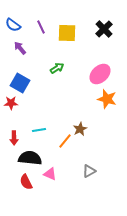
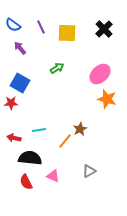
red arrow: rotated 104 degrees clockwise
pink triangle: moved 3 px right, 2 px down
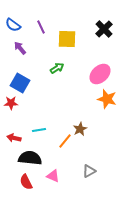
yellow square: moved 6 px down
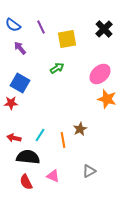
yellow square: rotated 12 degrees counterclockwise
cyan line: moved 1 px right, 5 px down; rotated 48 degrees counterclockwise
orange line: moved 2 px left, 1 px up; rotated 49 degrees counterclockwise
black semicircle: moved 2 px left, 1 px up
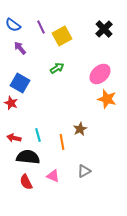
yellow square: moved 5 px left, 3 px up; rotated 18 degrees counterclockwise
red star: rotated 24 degrees clockwise
cyan line: moved 2 px left; rotated 48 degrees counterclockwise
orange line: moved 1 px left, 2 px down
gray triangle: moved 5 px left
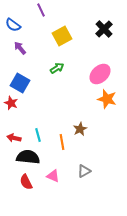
purple line: moved 17 px up
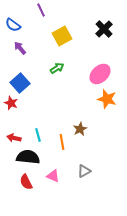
blue square: rotated 18 degrees clockwise
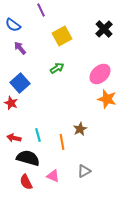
black semicircle: moved 1 px down; rotated 10 degrees clockwise
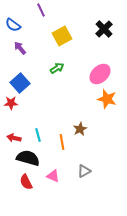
red star: rotated 24 degrees counterclockwise
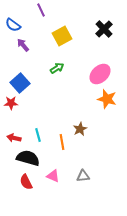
purple arrow: moved 3 px right, 3 px up
gray triangle: moved 1 px left, 5 px down; rotated 24 degrees clockwise
